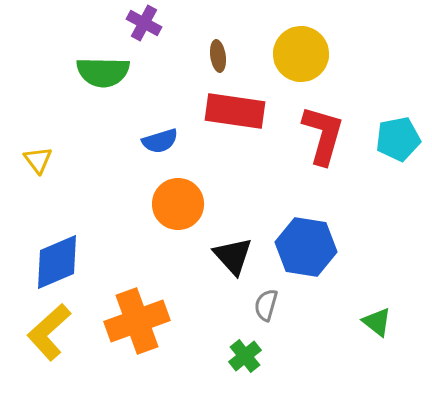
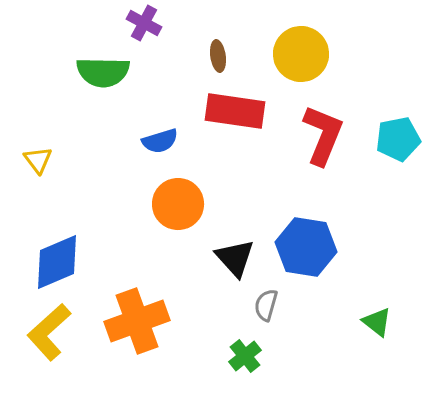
red L-shape: rotated 6 degrees clockwise
black triangle: moved 2 px right, 2 px down
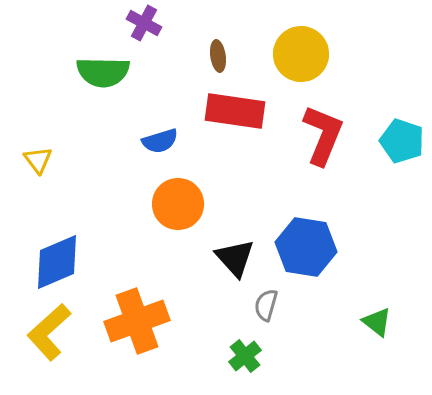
cyan pentagon: moved 4 px right, 2 px down; rotated 30 degrees clockwise
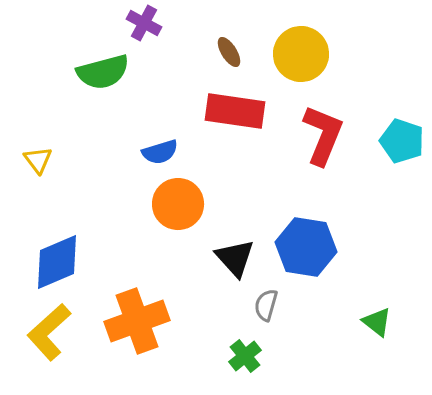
brown ellipse: moved 11 px right, 4 px up; rotated 24 degrees counterclockwise
green semicircle: rotated 16 degrees counterclockwise
blue semicircle: moved 11 px down
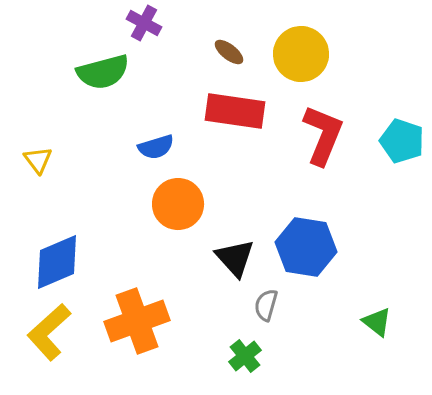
brown ellipse: rotated 20 degrees counterclockwise
blue semicircle: moved 4 px left, 5 px up
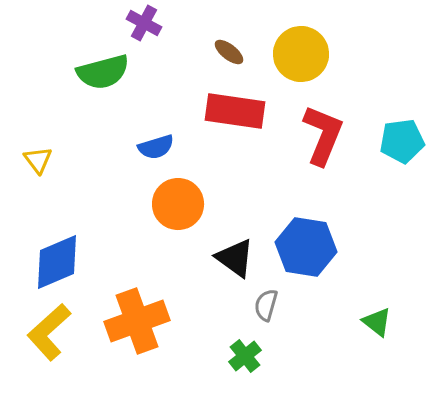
cyan pentagon: rotated 27 degrees counterclockwise
black triangle: rotated 12 degrees counterclockwise
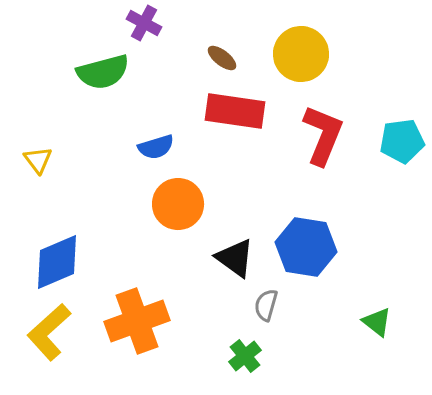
brown ellipse: moved 7 px left, 6 px down
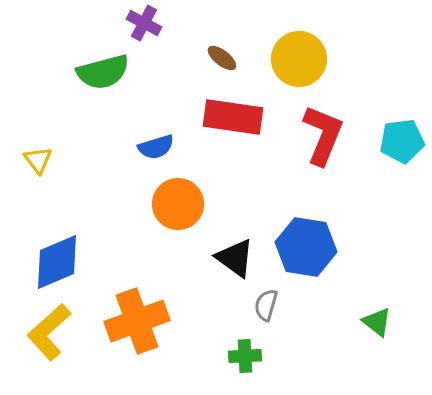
yellow circle: moved 2 px left, 5 px down
red rectangle: moved 2 px left, 6 px down
green cross: rotated 36 degrees clockwise
